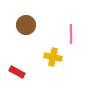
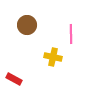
brown circle: moved 1 px right
red rectangle: moved 3 px left, 7 px down
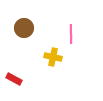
brown circle: moved 3 px left, 3 px down
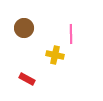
yellow cross: moved 2 px right, 2 px up
red rectangle: moved 13 px right
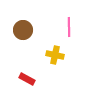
brown circle: moved 1 px left, 2 px down
pink line: moved 2 px left, 7 px up
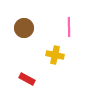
brown circle: moved 1 px right, 2 px up
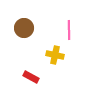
pink line: moved 3 px down
red rectangle: moved 4 px right, 2 px up
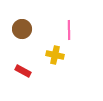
brown circle: moved 2 px left, 1 px down
red rectangle: moved 8 px left, 6 px up
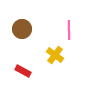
yellow cross: rotated 24 degrees clockwise
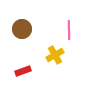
yellow cross: rotated 24 degrees clockwise
red rectangle: rotated 49 degrees counterclockwise
